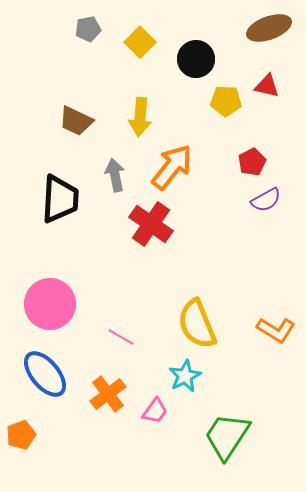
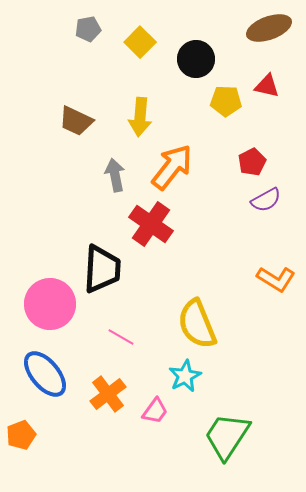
black trapezoid: moved 42 px right, 70 px down
orange L-shape: moved 51 px up
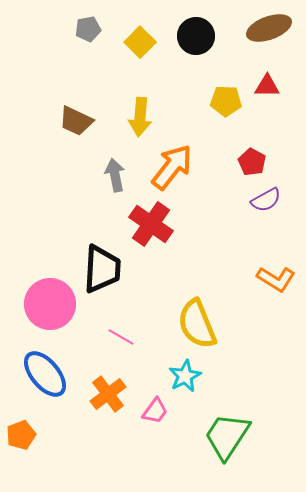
black circle: moved 23 px up
red triangle: rotated 12 degrees counterclockwise
red pentagon: rotated 16 degrees counterclockwise
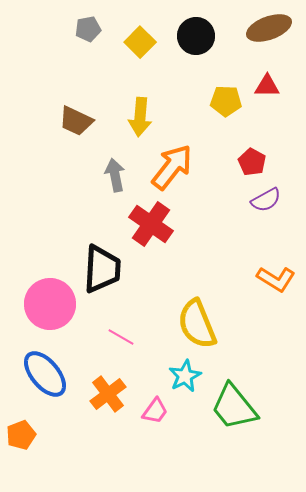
green trapezoid: moved 7 px right, 29 px up; rotated 72 degrees counterclockwise
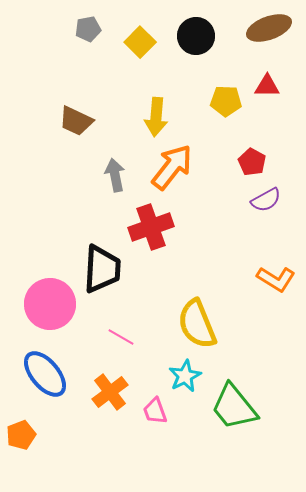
yellow arrow: moved 16 px right
red cross: moved 3 px down; rotated 36 degrees clockwise
orange cross: moved 2 px right, 2 px up
pink trapezoid: rotated 124 degrees clockwise
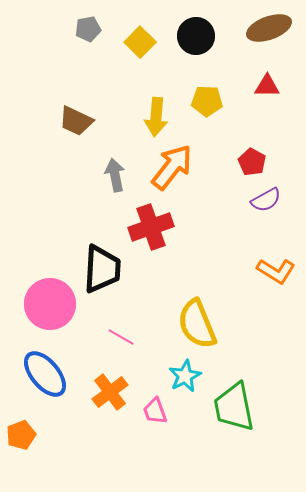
yellow pentagon: moved 19 px left
orange L-shape: moved 8 px up
green trapezoid: rotated 28 degrees clockwise
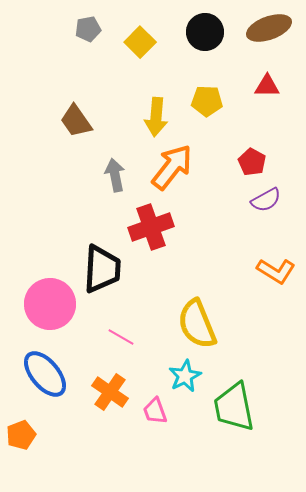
black circle: moved 9 px right, 4 px up
brown trapezoid: rotated 30 degrees clockwise
orange cross: rotated 18 degrees counterclockwise
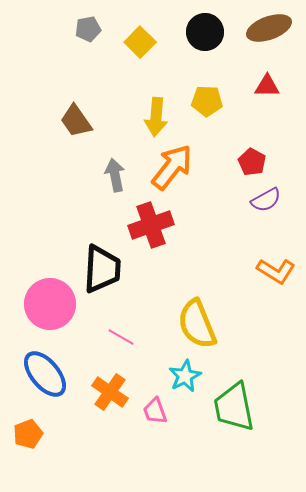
red cross: moved 2 px up
orange pentagon: moved 7 px right, 1 px up
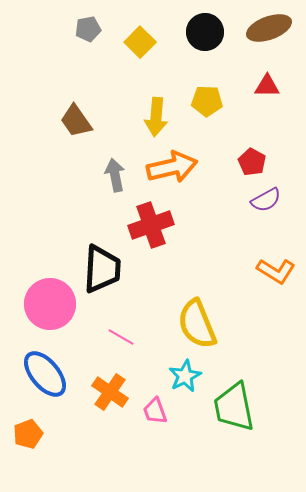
orange arrow: rotated 39 degrees clockwise
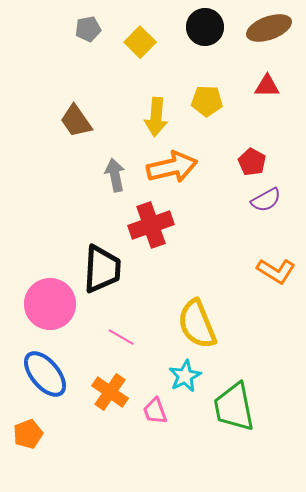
black circle: moved 5 px up
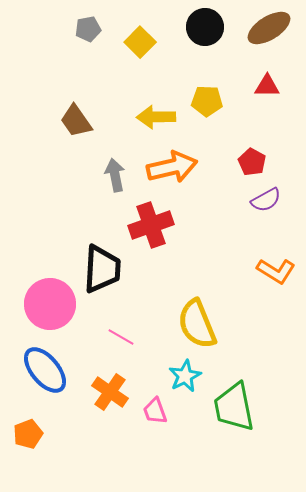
brown ellipse: rotated 12 degrees counterclockwise
yellow arrow: rotated 84 degrees clockwise
blue ellipse: moved 4 px up
